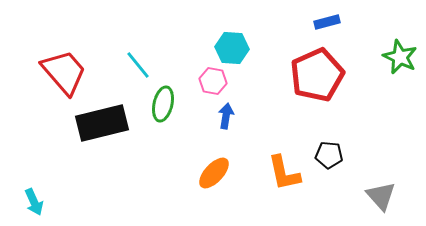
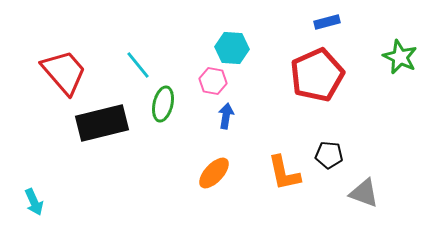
gray triangle: moved 17 px left, 3 px up; rotated 28 degrees counterclockwise
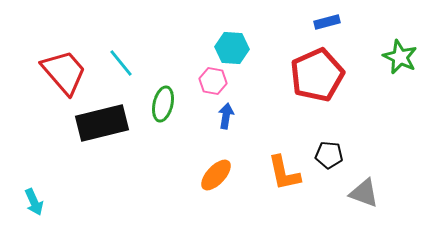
cyan line: moved 17 px left, 2 px up
orange ellipse: moved 2 px right, 2 px down
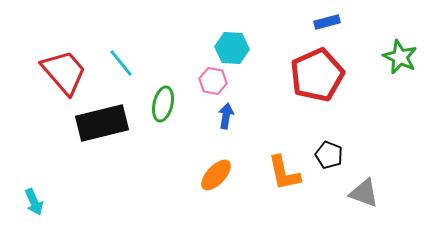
black pentagon: rotated 16 degrees clockwise
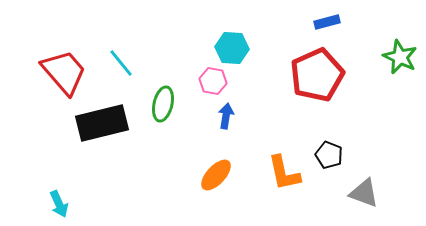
cyan arrow: moved 25 px right, 2 px down
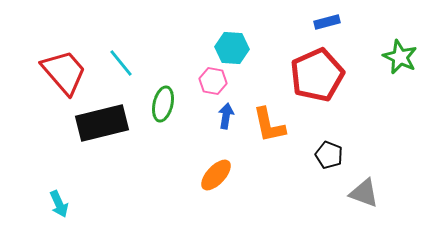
orange L-shape: moved 15 px left, 48 px up
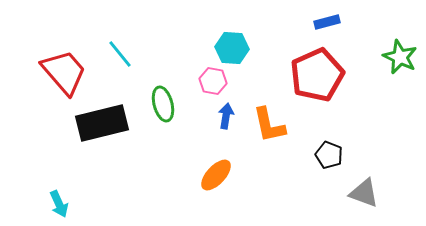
cyan line: moved 1 px left, 9 px up
green ellipse: rotated 28 degrees counterclockwise
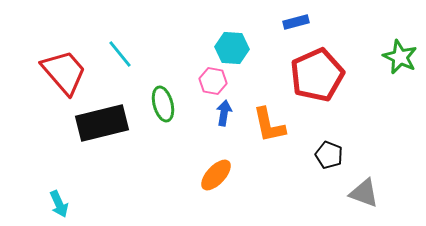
blue rectangle: moved 31 px left
blue arrow: moved 2 px left, 3 px up
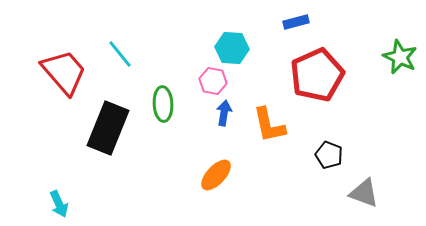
green ellipse: rotated 12 degrees clockwise
black rectangle: moved 6 px right, 5 px down; rotated 54 degrees counterclockwise
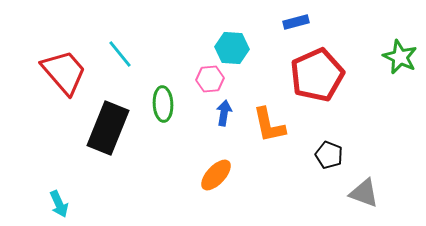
pink hexagon: moved 3 px left, 2 px up; rotated 16 degrees counterclockwise
